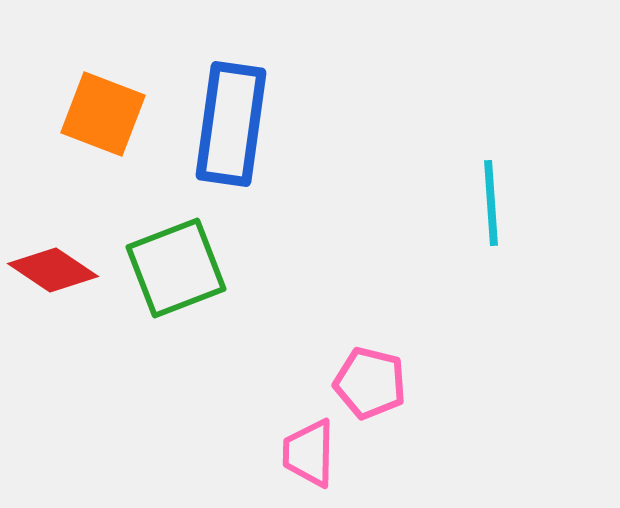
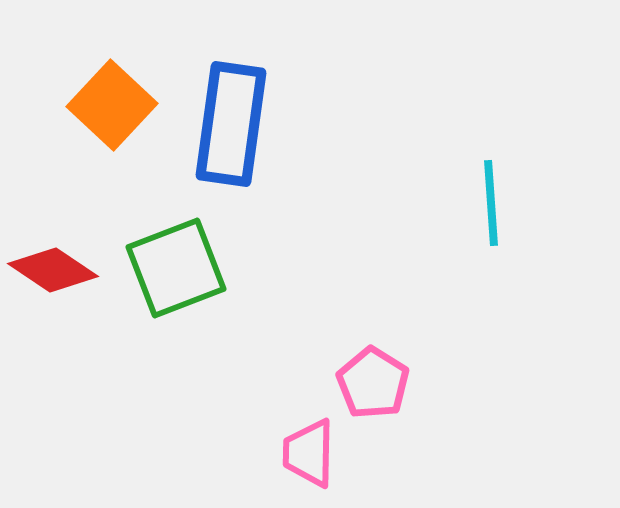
orange square: moved 9 px right, 9 px up; rotated 22 degrees clockwise
pink pentagon: moved 3 px right; rotated 18 degrees clockwise
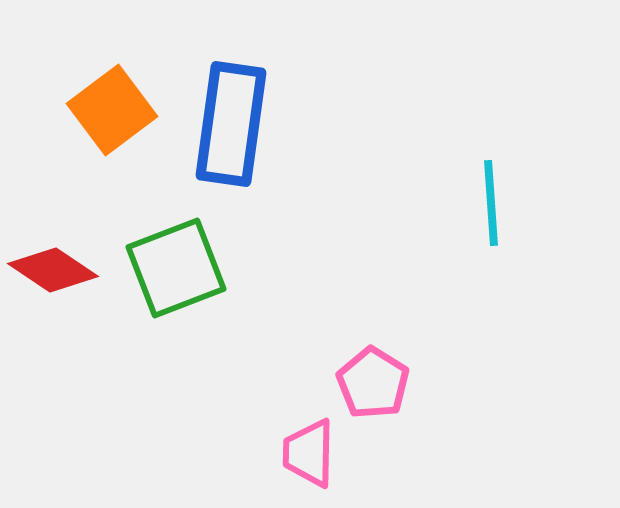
orange square: moved 5 px down; rotated 10 degrees clockwise
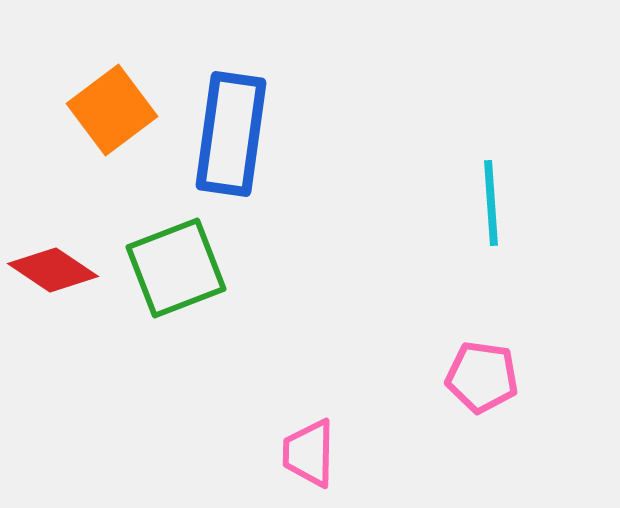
blue rectangle: moved 10 px down
pink pentagon: moved 109 px right, 6 px up; rotated 24 degrees counterclockwise
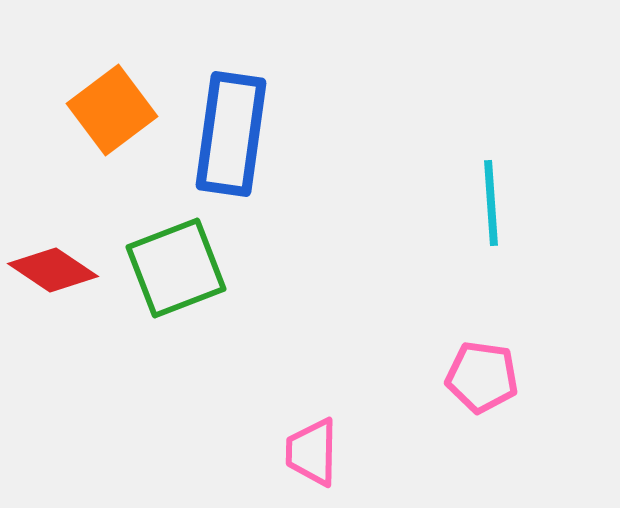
pink trapezoid: moved 3 px right, 1 px up
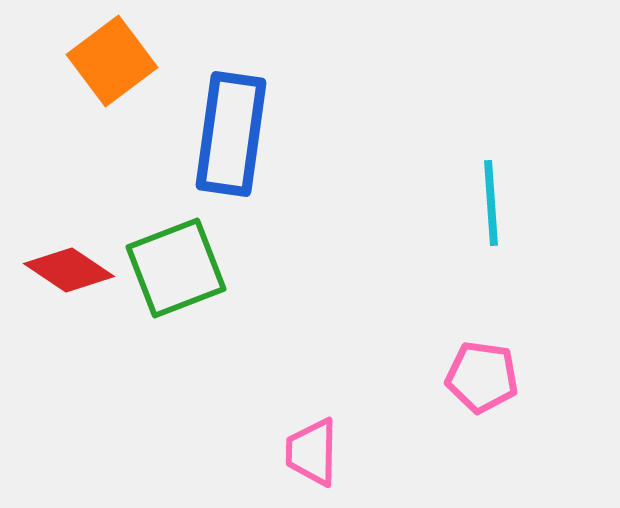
orange square: moved 49 px up
red diamond: moved 16 px right
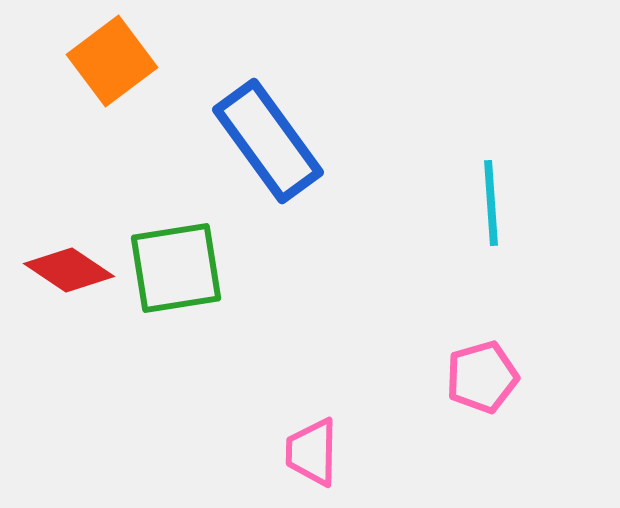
blue rectangle: moved 37 px right, 7 px down; rotated 44 degrees counterclockwise
green square: rotated 12 degrees clockwise
pink pentagon: rotated 24 degrees counterclockwise
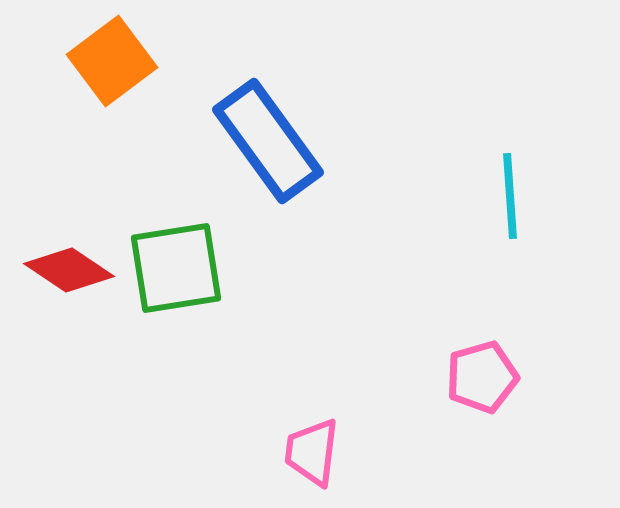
cyan line: moved 19 px right, 7 px up
pink trapezoid: rotated 6 degrees clockwise
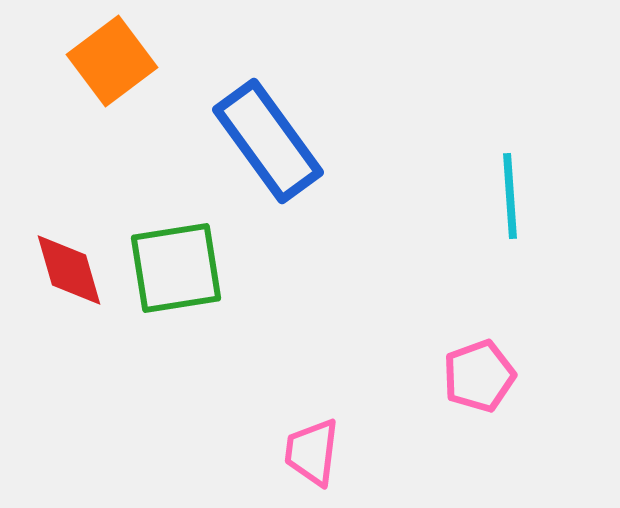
red diamond: rotated 40 degrees clockwise
pink pentagon: moved 3 px left, 1 px up; rotated 4 degrees counterclockwise
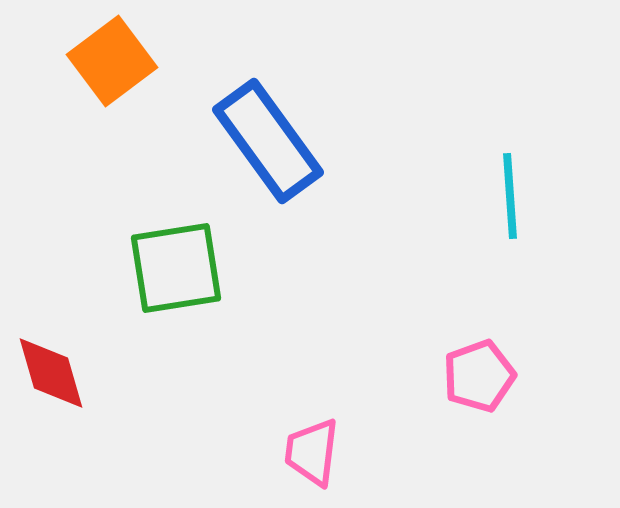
red diamond: moved 18 px left, 103 px down
